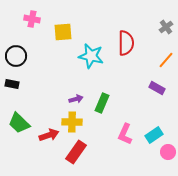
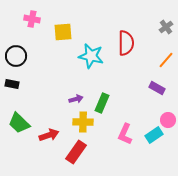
yellow cross: moved 11 px right
pink circle: moved 32 px up
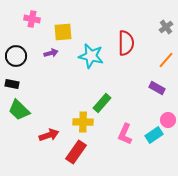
purple arrow: moved 25 px left, 46 px up
green rectangle: rotated 18 degrees clockwise
green trapezoid: moved 13 px up
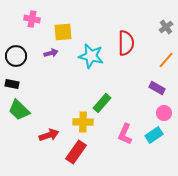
pink circle: moved 4 px left, 7 px up
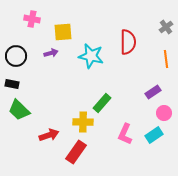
red semicircle: moved 2 px right, 1 px up
orange line: moved 1 px up; rotated 48 degrees counterclockwise
purple rectangle: moved 4 px left, 4 px down; rotated 63 degrees counterclockwise
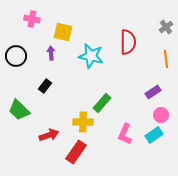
yellow square: rotated 18 degrees clockwise
purple arrow: rotated 80 degrees counterclockwise
black rectangle: moved 33 px right, 2 px down; rotated 64 degrees counterclockwise
pink circle: moved 3 px left, 2 px down
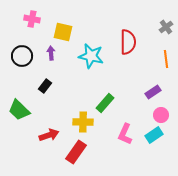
black circle: moved 6 px right
green rectangle: moved 3 px right
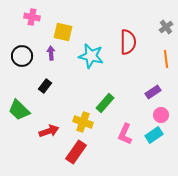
pink cross: moved 2 px up
yellow cross: rotated 18 degrees clockwise
red arrow: moved 4 px up
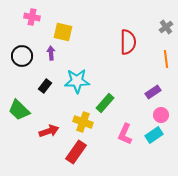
cyan star: moved 14 px left, 25 px down; rotated 15 degrees counterclockwise
